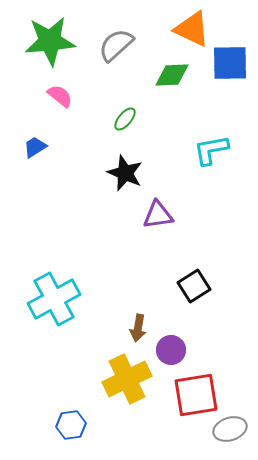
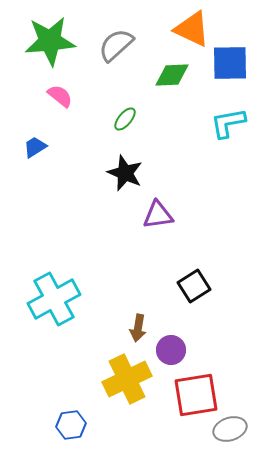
cyan L-shape: moved 17 px right, 27 px up
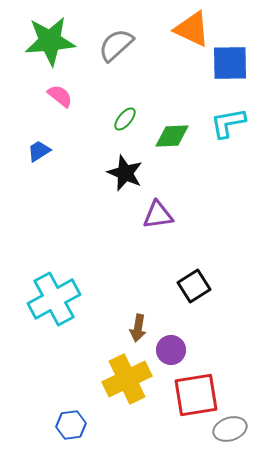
green diamond: moved 61 px down
blue trapezoid: moved 4 px right, 4 px down
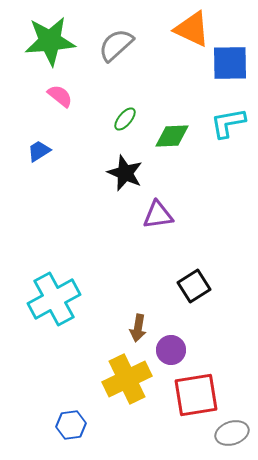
gray ellipse: moved 2 px right, 4 px down
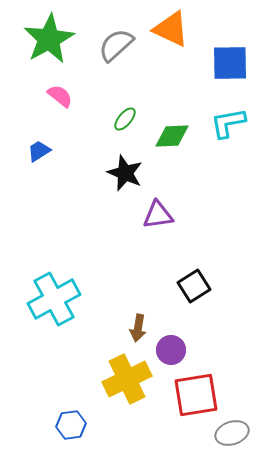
orange triangle: moved 21 px left
green star: moved 1 px left, 2 px up; rotated 24 degrees counterclockwise
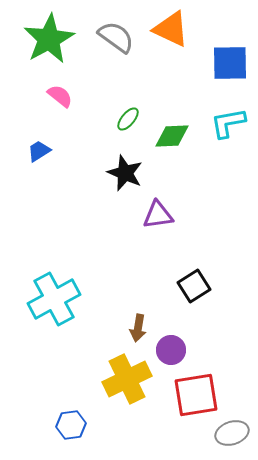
gray semicircle: moved 8 px up; rotated 78 degrees clockwise
green ellipse: moved 3 px right
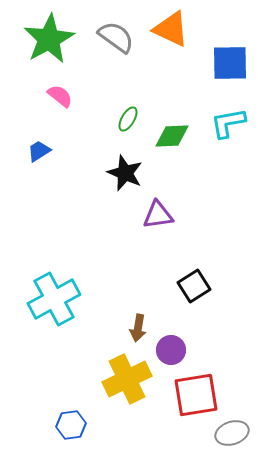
green ellipse: rotated 10 degrees counterclockwise
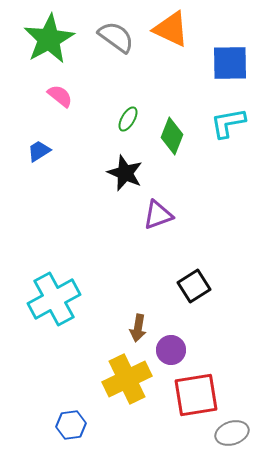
green diamond: rotated 66 degrees counterclockwise
purple triangle: rotated 12 degrees counterclockwise
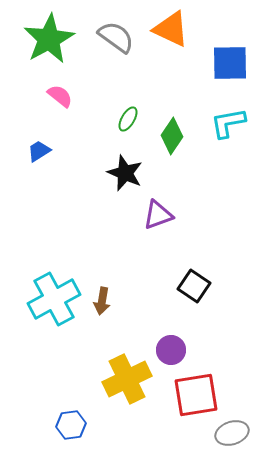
green diamond: rotated 12 degrees clockwise
black square: rotated 24 degrees counterclockwise
brown arrow: moved 36 px left, 27 px up
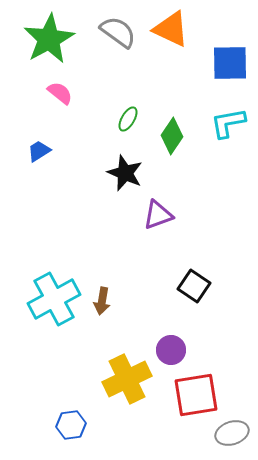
gray semicircle: moved 2 px right, 5 px up
pink semicircle: moved 3 px up
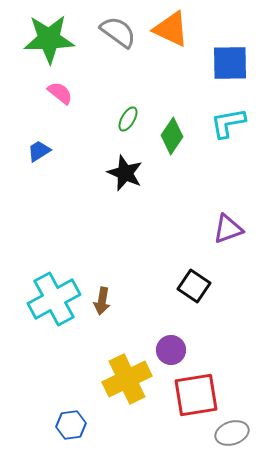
green star: rotated 27 degrees clockwise
purple triangle: moved 70 px right, 14 px down
